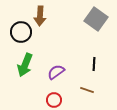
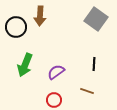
black circle: moved 5 px left, 5 px up
brown line: moved 1 px down
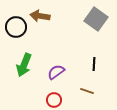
brown arrow: rotated 96 degrees clockwise
green arrow: moved 1 px left
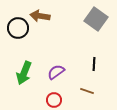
black circle: moved 2 px right, 1 px down
green arrow: moved 8 px down
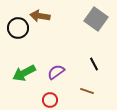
black line: rotated 32 degrees counterclockwise
green arrow: rotated 40 degrees clockwise
red circle: moved 4 px left
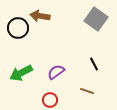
green arrow: moved 3 px left
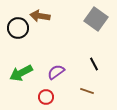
red circle: moved 4 px left, 3 px up
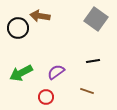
black line: moved 1 px left, 3 px up; rotated 72 degrees counterclockwise
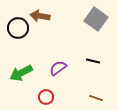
black line: rotated 24 degrees clockwise
purple semicircle: moved 2 px right, 4 px up
brown line: moved 9 px right, 7 px down
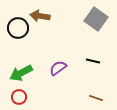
red circle: moved 27 px left
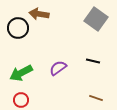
brown arrow: moved 1 px left, 2 px up
red circle: moved 2 px right, 3 px down
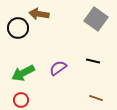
green arrow: moved 2 px right
